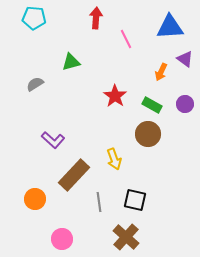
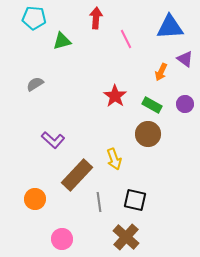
green triangle: moved 9 px left, 21 px up
brown rectangle: moved 3 px right
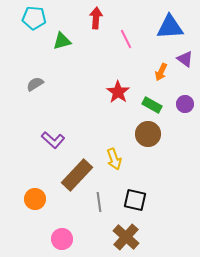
red star: moved 3 px right, 4 px up
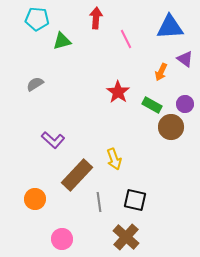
cyan pentagon: moved 3 px right, 1 px down
brown circle: moved 23 px right, 7 px up
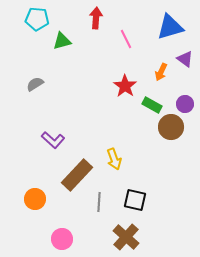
blue triangle: rotated 12 degrees counterclockwise
red star: moved 7 px right, 6 px up
gray line: rotated 12 degrees clockwise
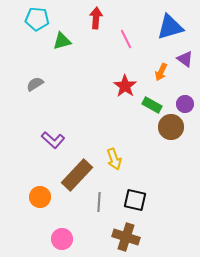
orange circle: moved 5 px right, 2 px up
brown cross: rotated 24 degrees counterclockwise
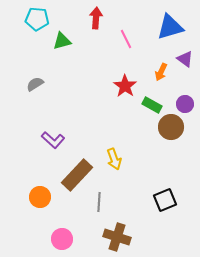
black square: moved 30 px right; rotated 35 degrees counterclockwise
brown cross: moved 9 px left
